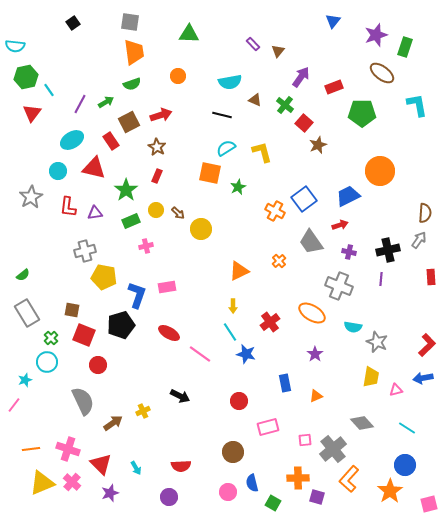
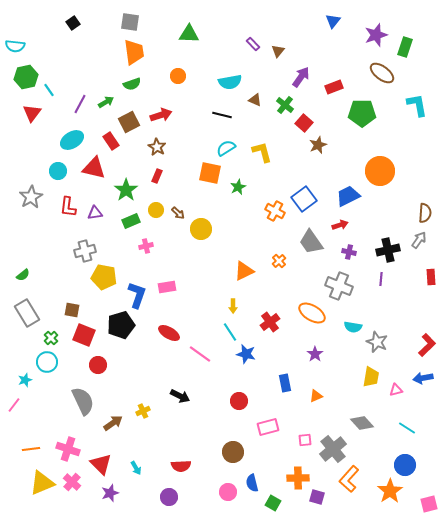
orange triangle at (239, 271): moved 5 px right
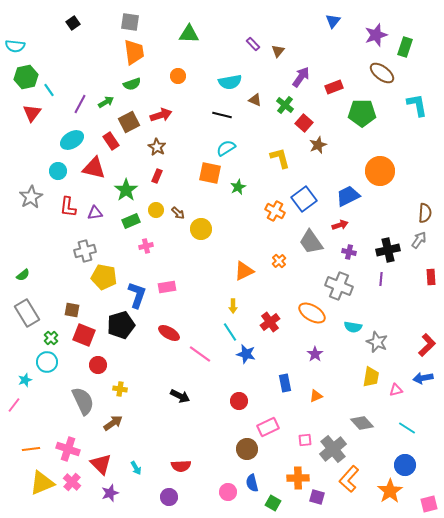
yellow L-shape at (262, 152): moved 18 px right, 6 px down
yellow cross at (143, 411): moved 23 px left, 22 px up; rotated 32 degrees clockwise
pink rectangle at (268, 427): rotated 10 degrees counterclockwise
brown circle at (233, 452): moved 14 px right, 3 px up
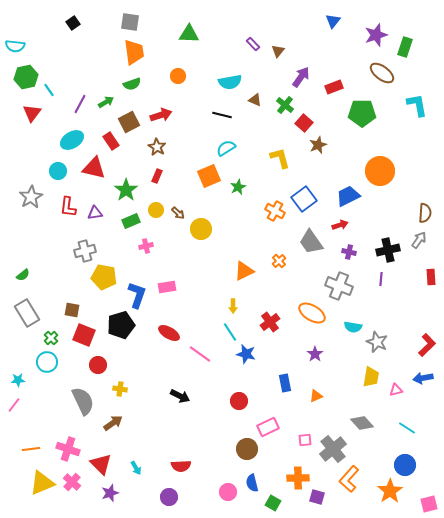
orange square at (210, 173): moved 1 px left, 3 px down; rotated 35 degrees counterclockwise
cyan star at (25, 380): moved 7 px left; rotated 16 degrees clockwise
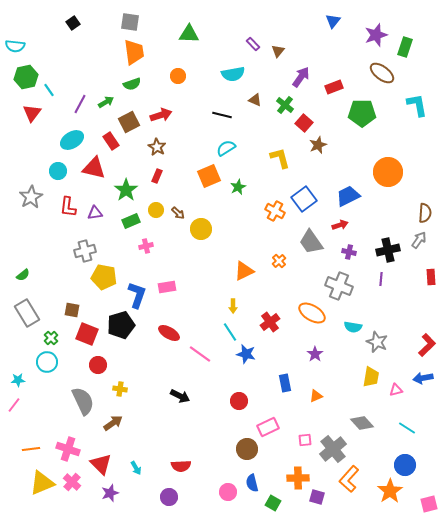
cyan semicircle at (230, 82): moved 3 px right, 8 px up
orange circle at (380, 171): moved 8 px right, 1 px down
red square at (84, 335): moved 3 px right, 1 px up
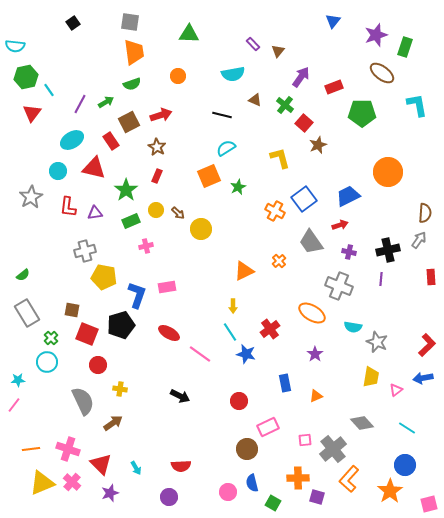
red cross at (270, 322): moved 7 px down
pink triangle at (396, 390): rotated 24 degrees counterclockwise
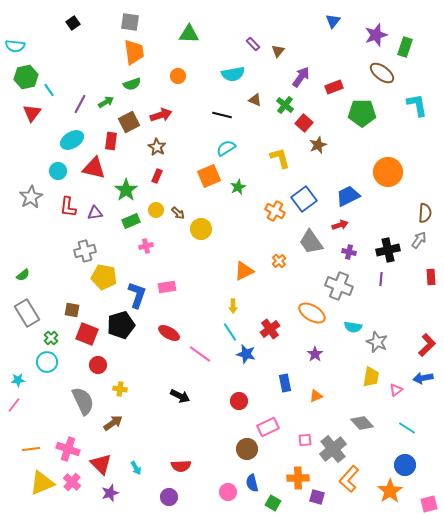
red rectangle at (111, 141): rotated 42 degrees clockwise
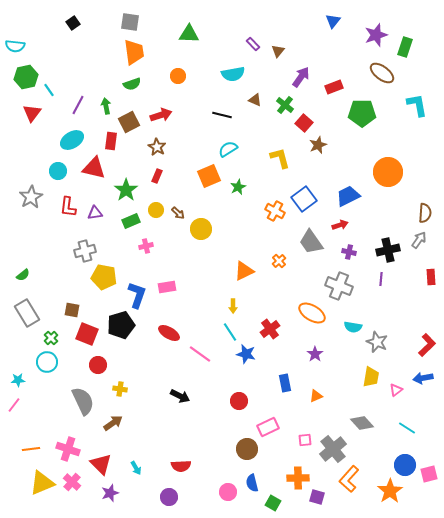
green arrow at (106, 102): moved 4 px down; rotated 70 degrees counterclockwise
purple line at (80, 104): moved 2 px left, 1 px down
cyan semicircle at (226, 148): moved 2 px right, 1 px down
pink square at (429, 504): moved 30 px up
